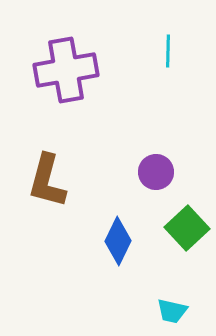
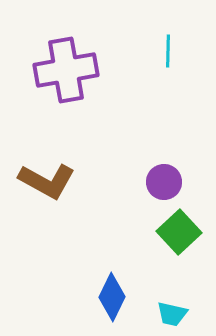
purple circle: moved 8 px right, 10 px down
brown L-shape: rotated 76 degrees counterclockwise
green square: moved 8 px left, 4 px down
blue diamond: moved 6 px left, 56 px down
cyan trapezoid: moved 3 px down
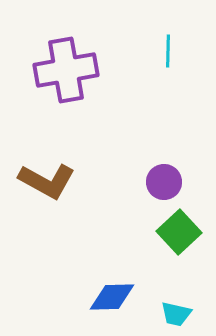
blue diamond: rotated 63 degrees clockwise
cyan trapezoid: moved 4 px right
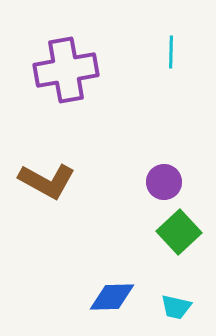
cyan line: moved 3 px right, 1 px down
cyan trapezoid: moved 7 px up
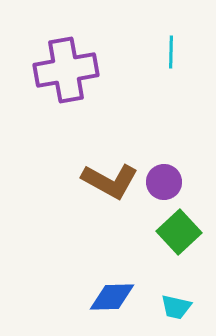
brown L-shape: moved 63 px right
